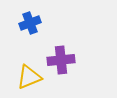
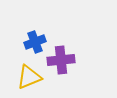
blue cross: moved 5 px right, 19 px down
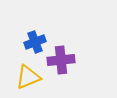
yellow triangle: moved 1 px left
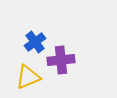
blue cross: rotated 15 degrees counterclockwise
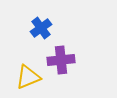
blue cross: moved 6 px right, 14 px up
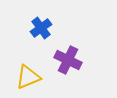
purple cross: moved 7 px right; rotated 32 degrees clockwise
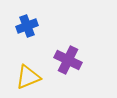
blue cross: moved 14 px left, 2 px up; rotated 15 degrees clockwise
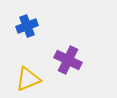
yellow triangle: moved 2 px down
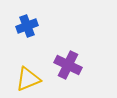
purple cross: moved 5 px down
